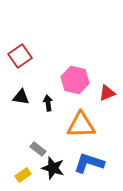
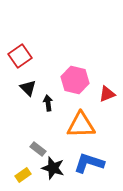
red triangle: moved 1 px down
black triangle: moved 7 px right, 9 px up; rotated 36 degrees clockwise
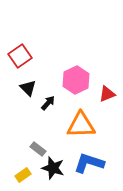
pink hexagon: moved 1 px right; rotated 20 degrees clockwise
black arrow: rotated 49 degrees clockwise
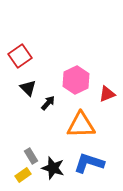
gray rectangle: moved 7 px left, 7 px down; rotated 21 degrees clockwise
